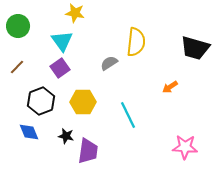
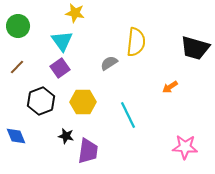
blue diamond: moved 13 px left, 4 px down
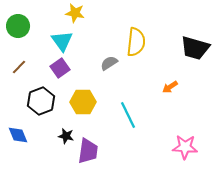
brown line: moved 2 px right
blue diamond: moved 2 px right, 1 px up
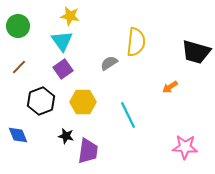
yellow star: moved 5 px left, 3 px down
black trapezoid: moved 1 px right, 4 px down
purple square: moved 3 px right, 1 px down
